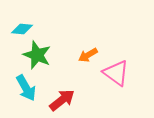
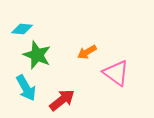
orange arrow: moved 1 px left, 3 px up
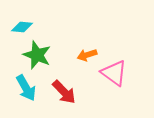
cyan diamond: moved 2 px up
orange arrow: moved 3 px down; rotated 12 degrees clockwise
pink triangle: moved 2 px left
red arrow: moved 2 px right, 8 px up; rotated 84 degrees clockwise
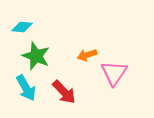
green star: moved 1 px left, 1 px down
pink triangle: rotated 28 degrees clockwise
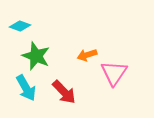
cyan diamond: moved 2 px left, 1 px up; rotated 15 degrees clockwise
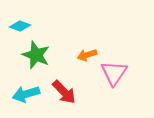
green star: moved 1 px up
cyan arrow: moved 6 px down; rotated 104 degrees clockwise
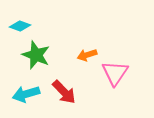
pink triangle: moved 1 px right
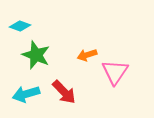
pink triangle: moved 1 px up
